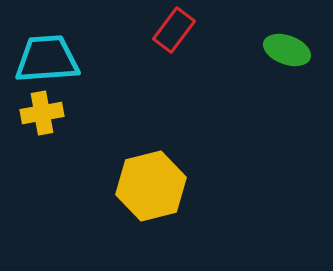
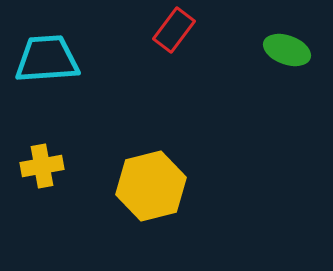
yellow cross: moved 53 px down
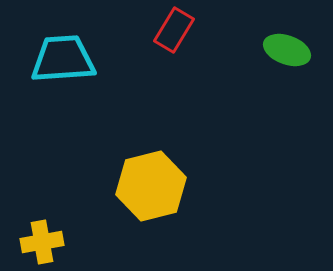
red rectangle: rotated 6 degrees counterclockwise
cyan trapezoid: moved 16 px right
yellow cross: moved 76 px down
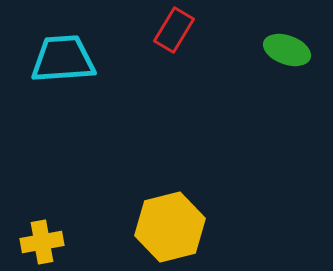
yellow hexagon: moved 19 px right, 41 px down
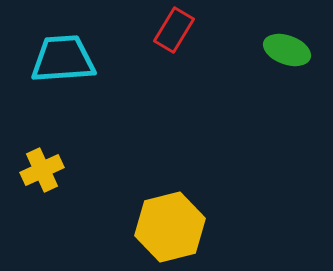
yellow cross: moved 72 px up; rotated 15 degrees counterclockwise
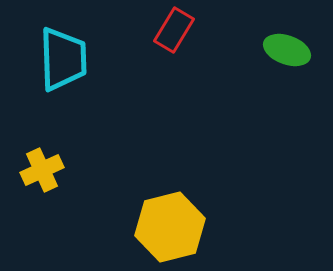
cyan trapezoid: rotated 92 degrees clockwise
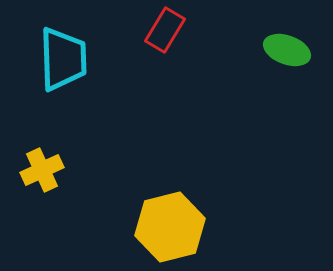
red rectangle: moved 9 px left
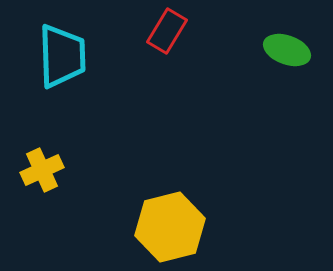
red rectangle: moved 2 px right, 1 px down
cyan trapezoid: moved 1 px left, 3 px up
